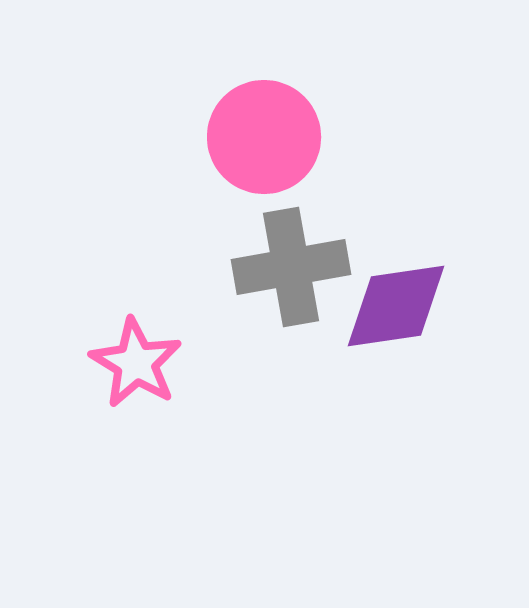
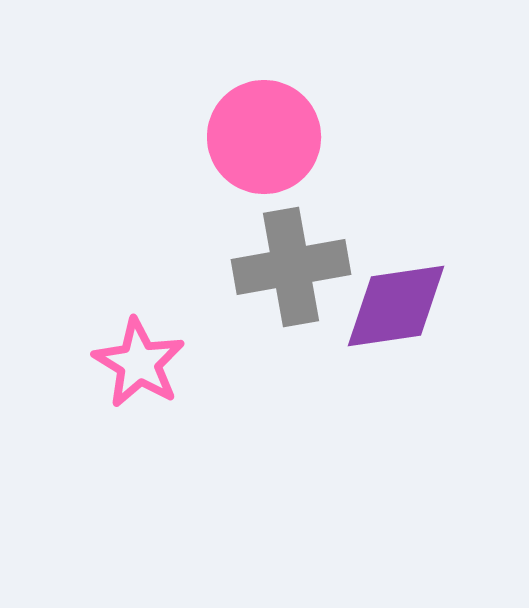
pink star: moved 3 px right
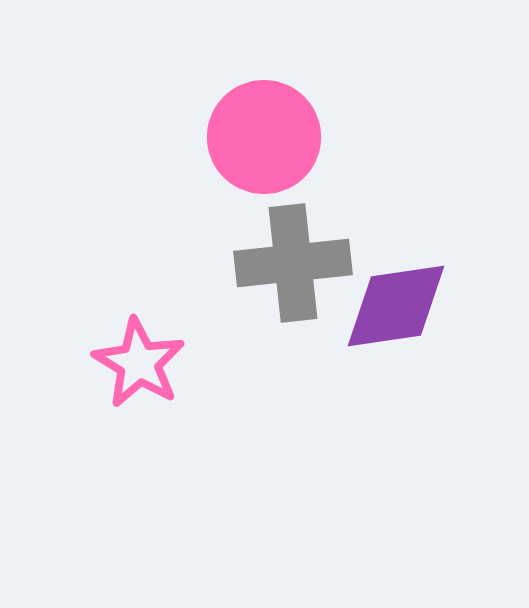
gray cross: moved 2 px right, 4 px up; rotated 4 degrees clockwise
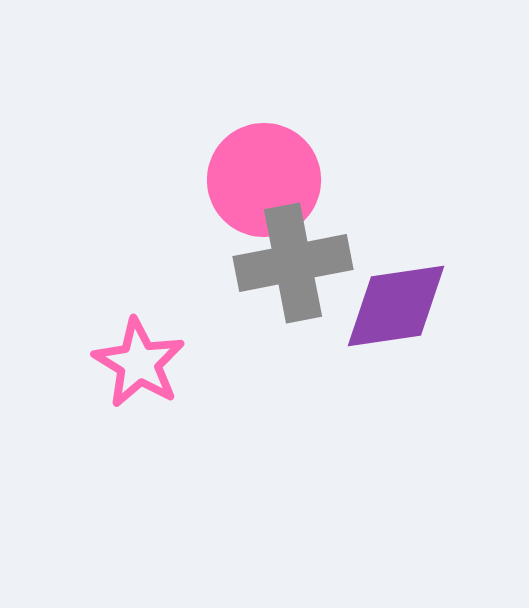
pink circle: moved 43 px down
gray cross: rotated 5 degrees counterclockwise
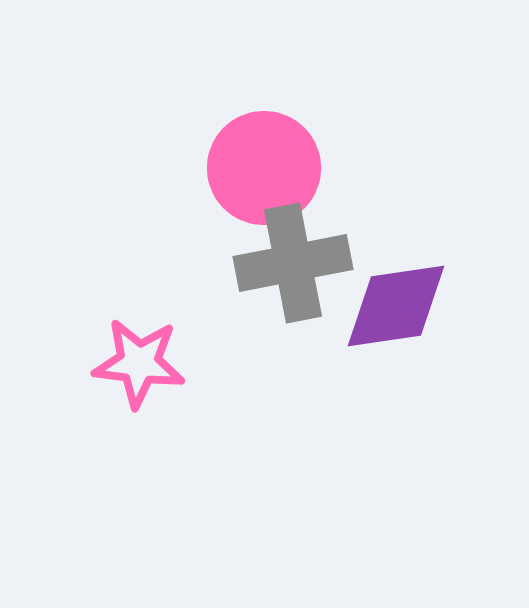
pink circle: moved 12 px up
pink star: rotated 24 degrees counterclockwise
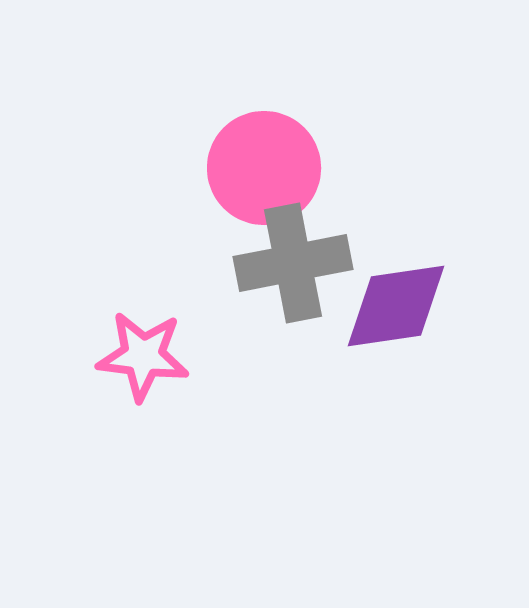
pink star: moved 4 px right, 7 px up
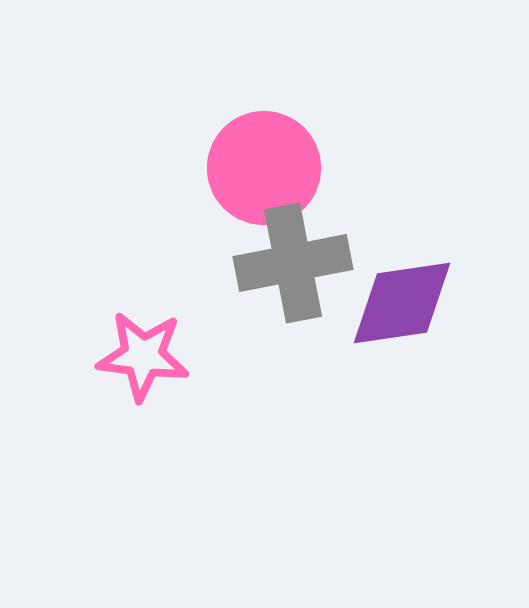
purple diamond: moved 6 px right, 3 px up
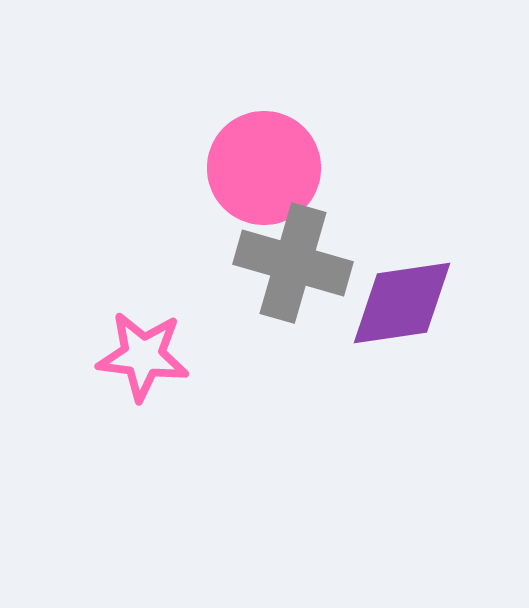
gray cross: rotated 27 degrees clockwise
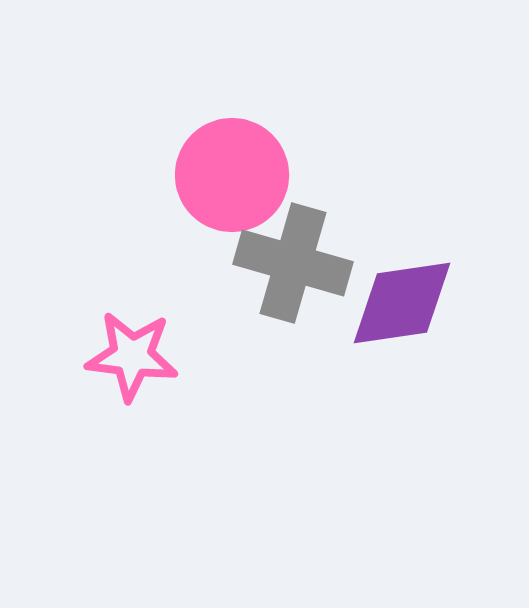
pink circle: moved 32 px left, 7 px down
pink star: moved 11 px left
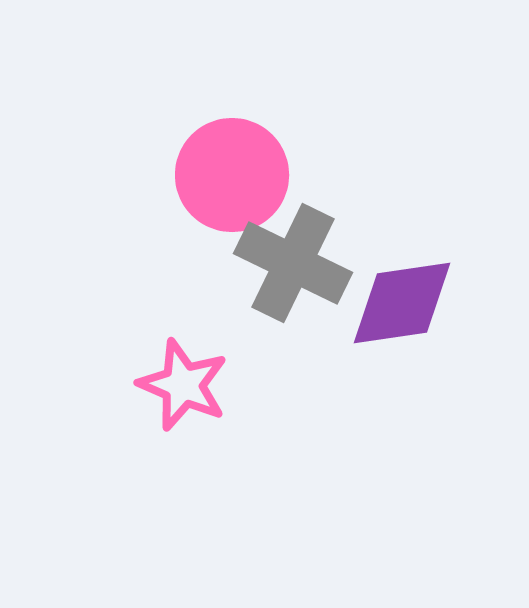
gray cross: rotated 10 degrees clockwise
pink star: moved 51 px right, 29 px down; rotated 16 degrees clockwise
